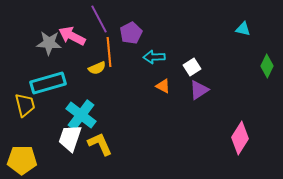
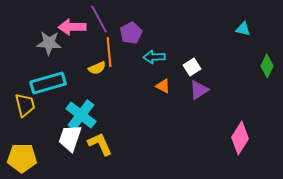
pink arrow: moved 9 px up; rotated 28 degrees counterclockwise
yellow pentagon: moved 2 px up
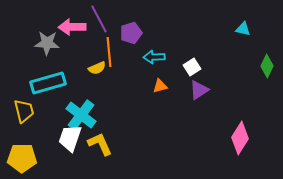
purple pentagon: rotated 10 degrees clockwise
gray star: moved 2 px left
orange triangle: moved 3 px left; rotated 42 degrees counterclockwise
yellow trapezoid: moved 1 px left, 6 px down
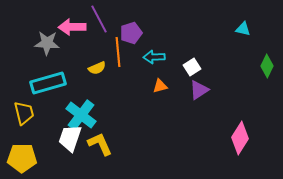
orange line: moved 9 px right
yellow trapezoid: moved 2 px down
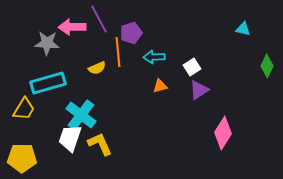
yellow trapezoid: moved 4 px up; rotated 45 degrees clockwise
pink diamond: moved 17 px left, 5 px up
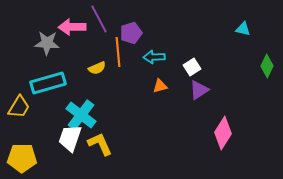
yellow trapezoid: moved 5 px left, 2 px up
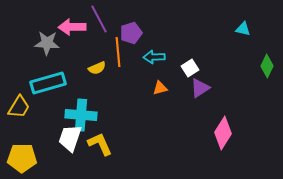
white square: moved 2 px left, 1 px down
orange triangle: moved 2 px down
purple triangle: moved 1 px right, 2 px up
cyan cross: rotated 32 degrees counterclockwise
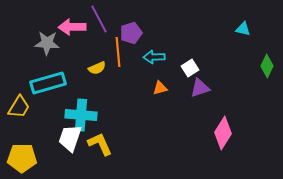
purple triangle: rotated 15 degrees clockwise
